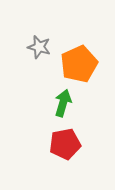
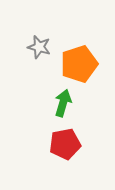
orange pentagon: rotated 6 degrees clockwise
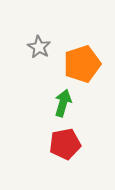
gray star: rotated 15 degrees clockwise
orange pentagon: moved 3 px right
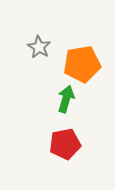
orange pentagon: rotated 9 degrees clockwise
green arrow: moved 3 px right, 4 px up
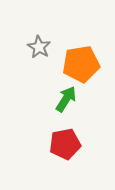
orange pentagon: moved 1 px left
green arrow: rotated 16 degrees clockwise
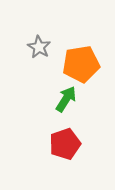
red pentagon: rotated 8 degrees counterclockwise
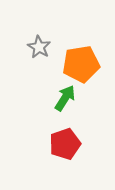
green arrow: moved 1 px left, 1 px up
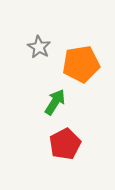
green arrow: moved 10 px left, 4 px down
red pentagon: rotated 8 degrees counterclockwise
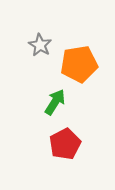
gray star: moved 1 px right, 2 px up
orange pentagon: moved 2 px left
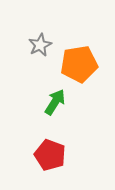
gray star: rotated 15 degrees clockwise
red pentagon: moved 15 px left, 11 px down; rotated 24 degrees counterclockwise
